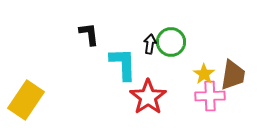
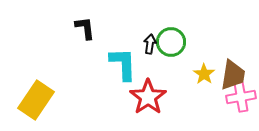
black L-shape: moved 4 px left, 6 px up
pink cross: moved 31 px right, 1 px down; rotated 8 degrees counterclockwise
yellow rectangle: moved 10 px right
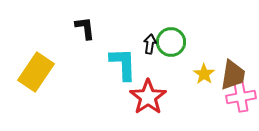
yellow rectangle: moved 28 px up
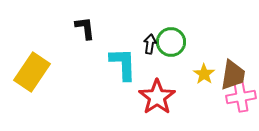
yellow rectangle: moved 4 px left
red star: moved 9 px right
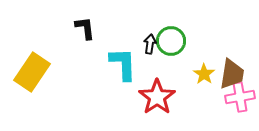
green circle: moved 1 px up
brown trapezoid: moved 1 px left, 1 px up
pink cross: moved 1 px left
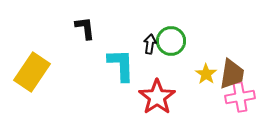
cyan L-shape: moved 2 px left, 1 px down
yellow star: moved 2 px right
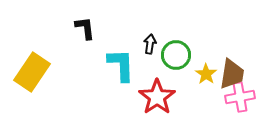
green circle: moved 5 px right, 14 px down
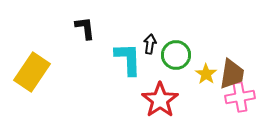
cyan L-shape: moved 7 px right, 6 px up
red star: moved 3 px right, 3 px down
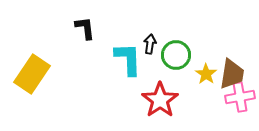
yellow rectangle: moved 2 px down
